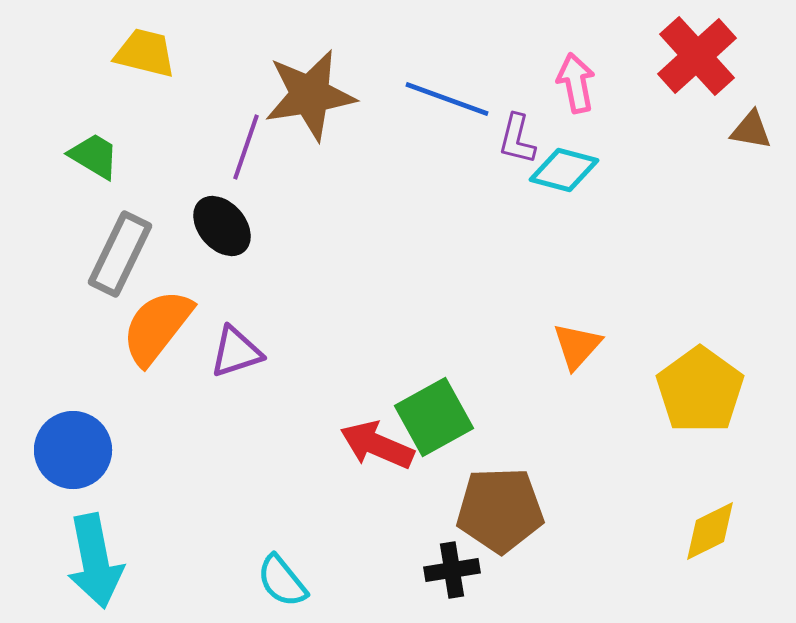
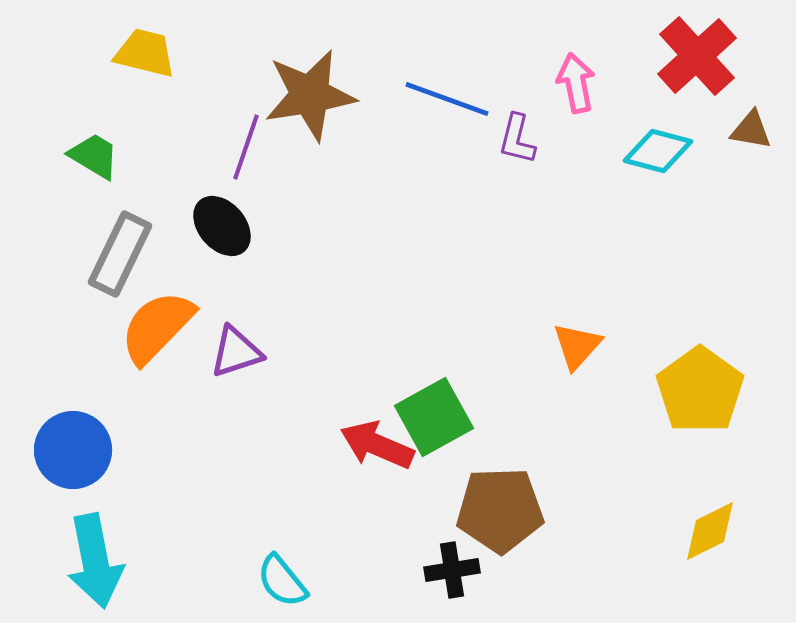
cyan diamond: moved 94 px right, 19 px up
orange semicircle: rotated 6 degrees clockwise
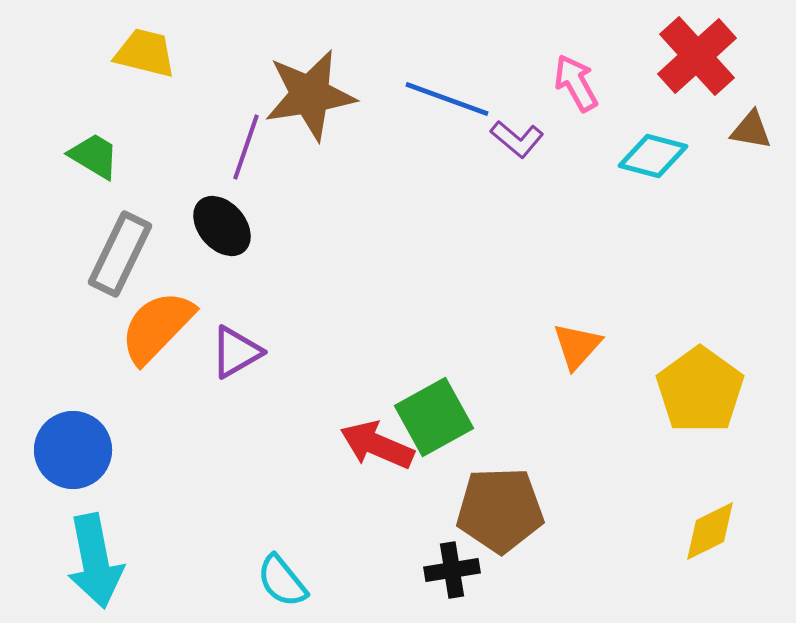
pink arrow: rotated 18 degrees counterclockwise
purple L-shape: rotated 64 degrees counterclockwise
cyan diamond: moved 5 px left, 5 px down
purple triangle: rotated 12 degrees counterclockwise
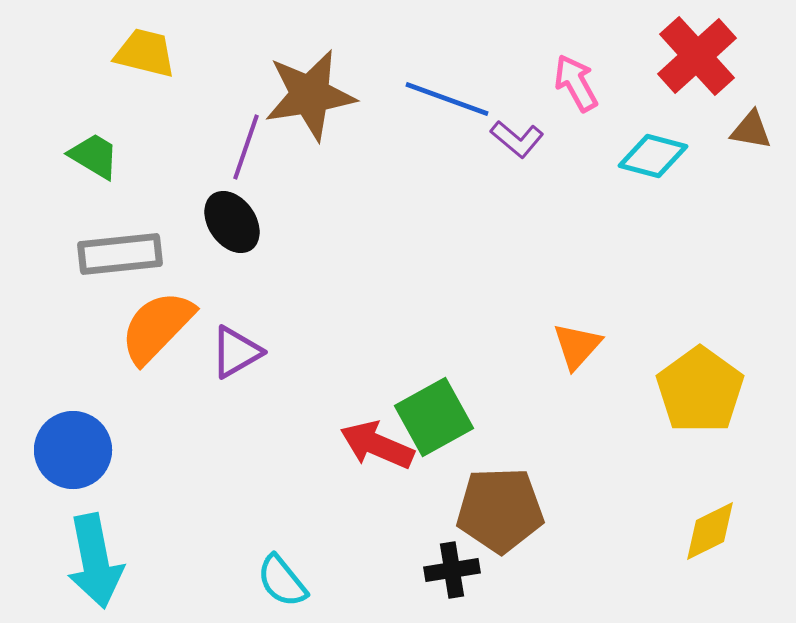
black ellipse: moved 10 px right, 4 px up; rotated 6 degrees clockwise
gray rectangle: rotated 58 degrees clockwise
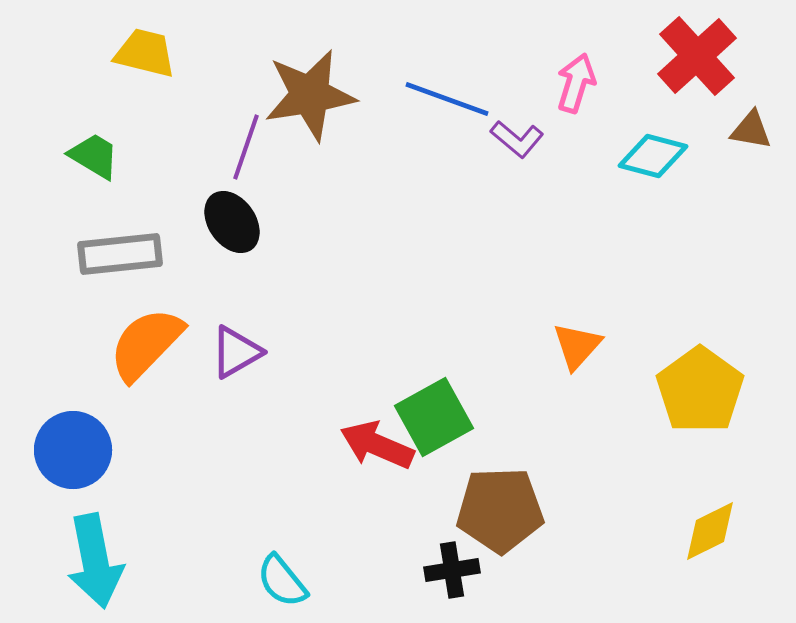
pink arrow: rotated 46 degrees clockwise
orange semicircle: moved 11 px left, 17 px down
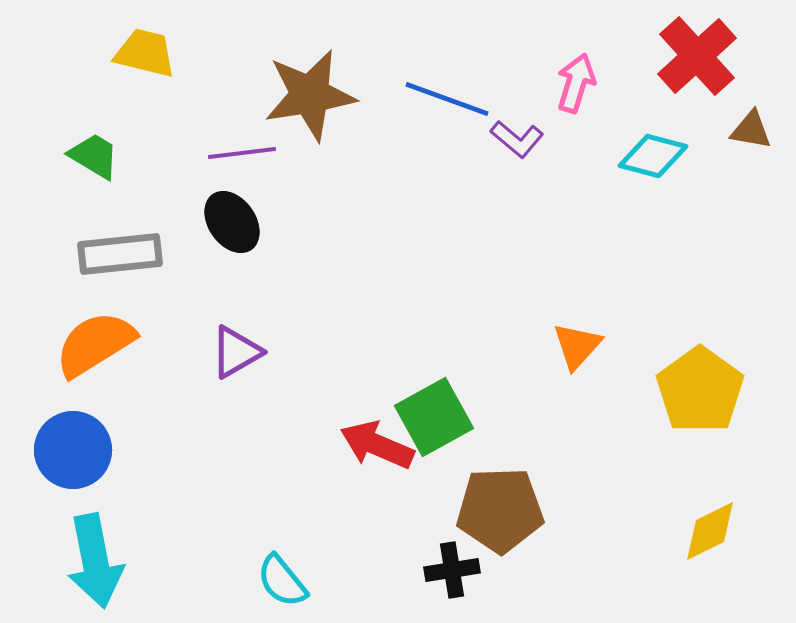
purple line: moved 4 px left, 6 px down; rotated 64 degrees clockwise
orange semicircle: moved 51 px left; rotated 14 degrees clockwise
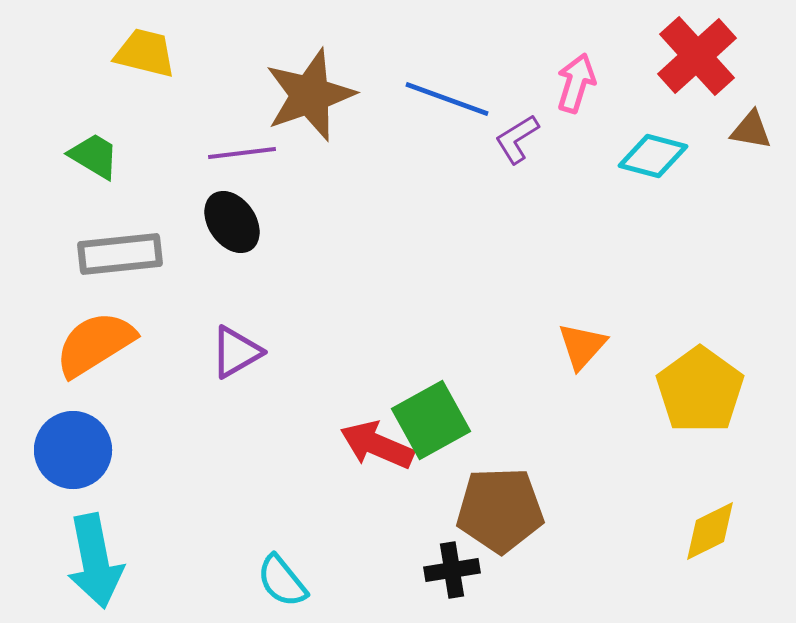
brown star: rotated 10 degrees counterclockwise
purple L-shape: rotated 108 degrees clockwise
orange triangle: moved 5 px right
green square: moved 3 px left, 3 px down
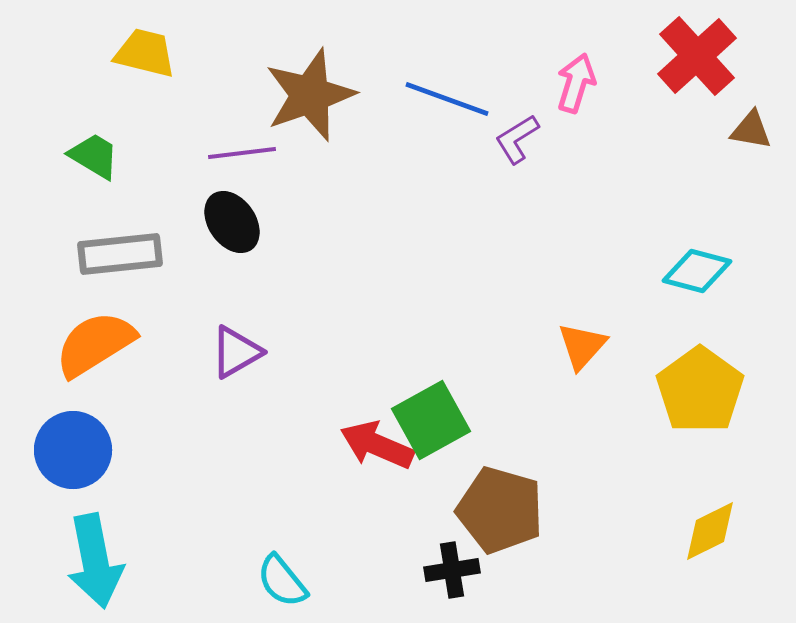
cyan diamond: moved 44 px right, 115 px down
brown pentagon: rotated 18 degrees clockwise
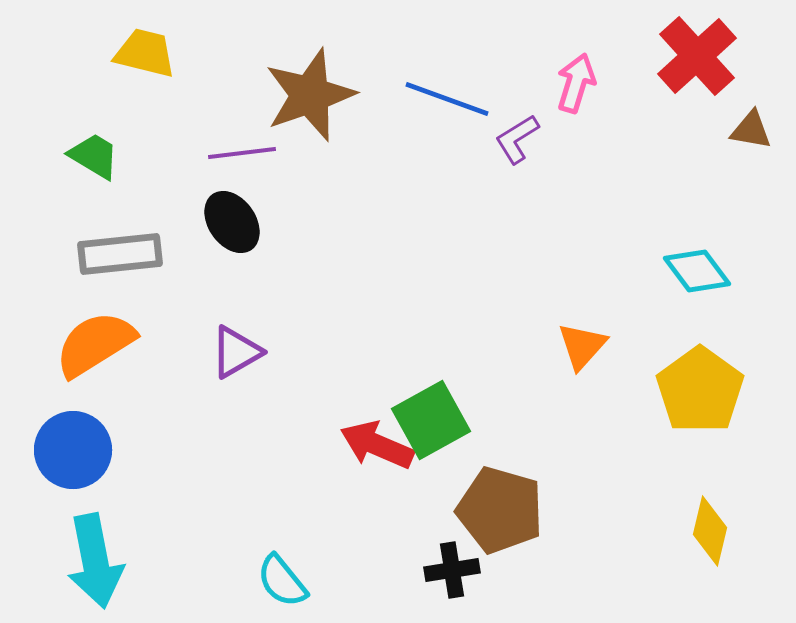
cyan diamond: rotated 38 degrees clockwise
yellow diamond: rotated 50 degrees counterclockwise
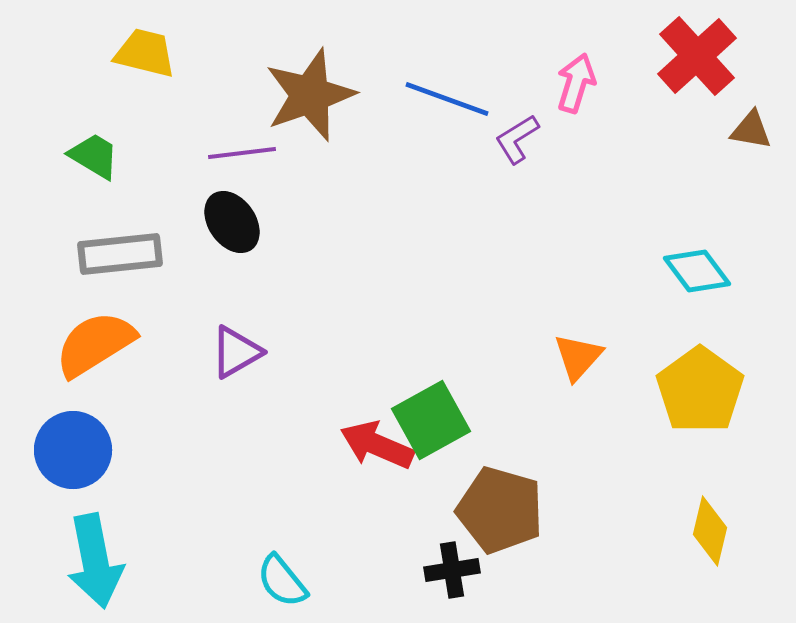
orange triangle: moved 4 px left, 11 px down
